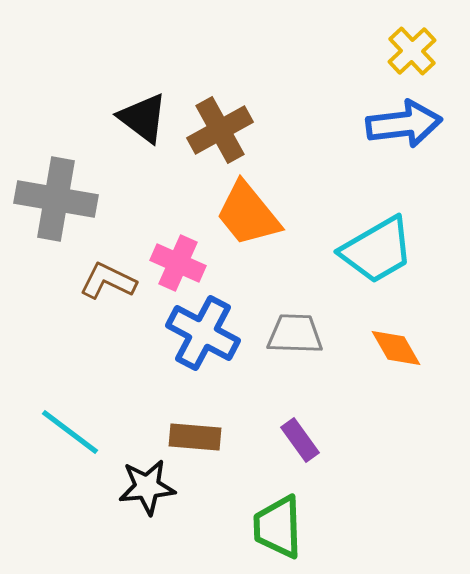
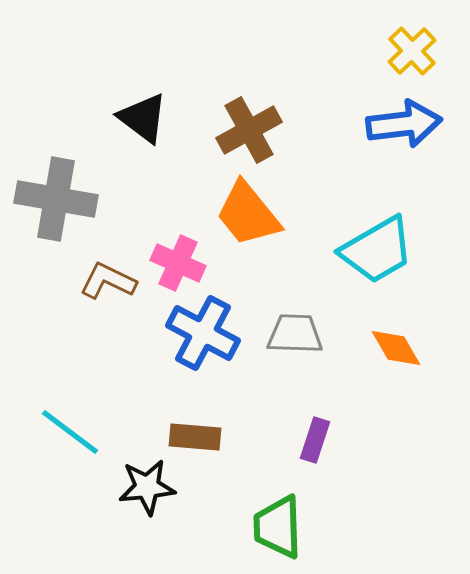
brown cross: moved 29 px right
purple rectangle: moved 15 px right; rotated 54 degrees clockwise
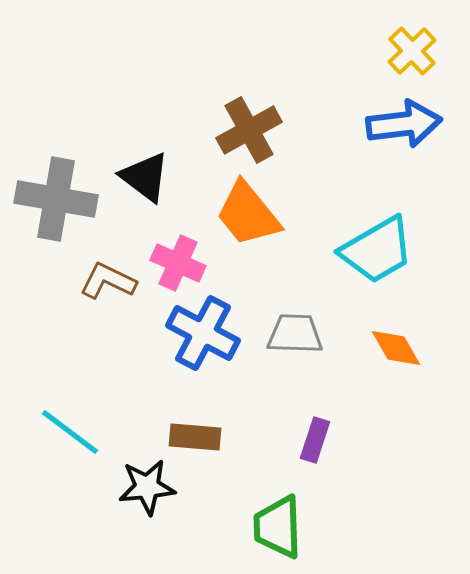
black triangle: moved 2 px right, 59 px down
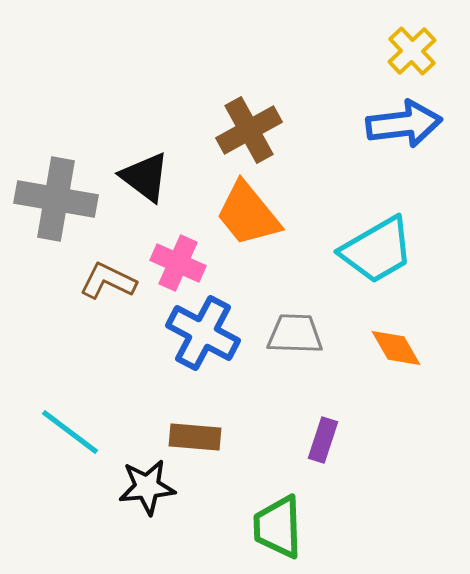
purple rectangle: moved 8 px right
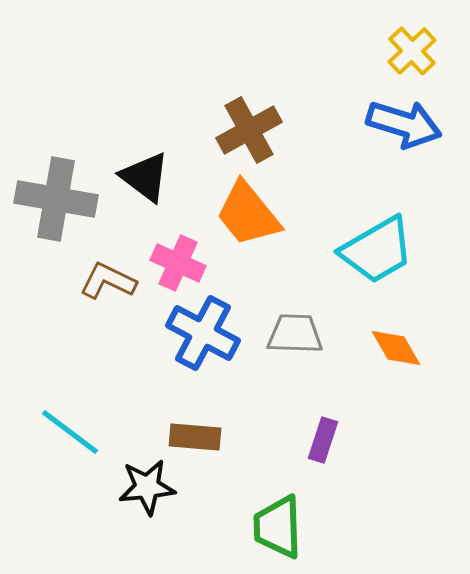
blue arrow: rotated 24 degrees clockwise
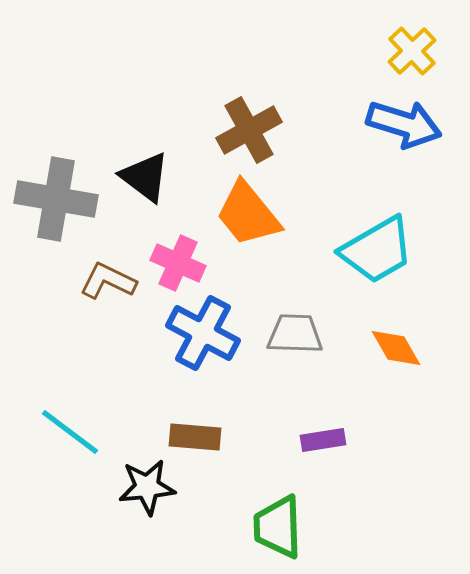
purple rectangle: rotated 63 degrees clockwise
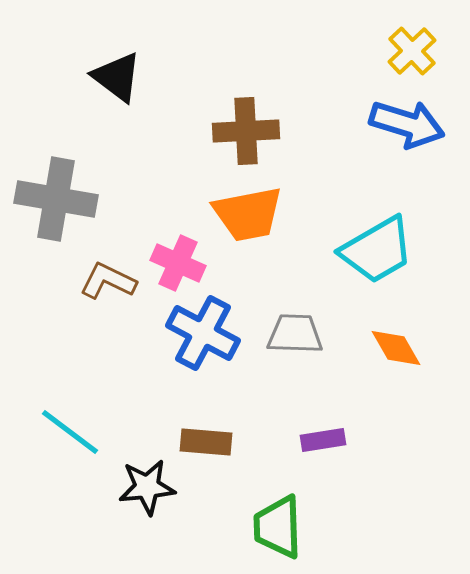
blue arrow: moved 3 px right
brown cross: moved 3 px left, 1 px down; rotated 26 degrees clockwise
black triangle: moved 28 px left, 100 px up
orange trapezoid: rotated 62 degrees counterclockwise
brown rectangle: moved 11 px right, 5 px down
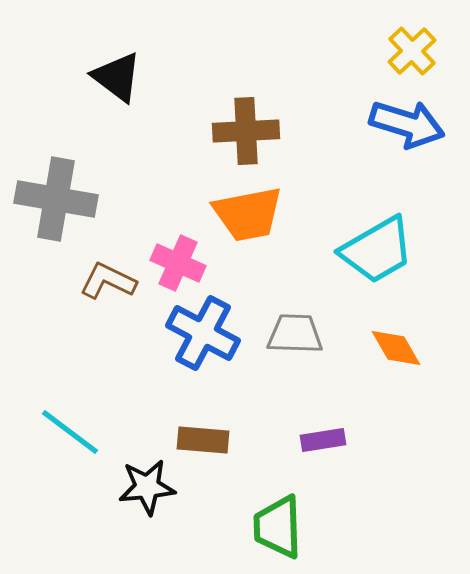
brown rectangle: moved 3 px left, 2 px up
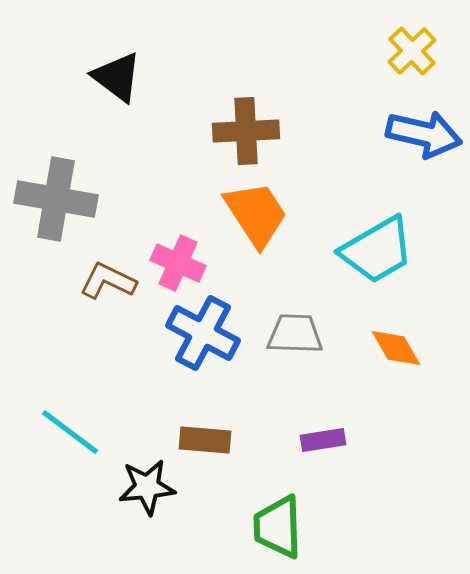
blue arrow: moved 17 px right, 10 px down; rotated 4 degrees counterclockwise
orange trapezoid: moved 8 px right; rotated 112 degrees counterclockwise
brown rectangle: moved 2 px right
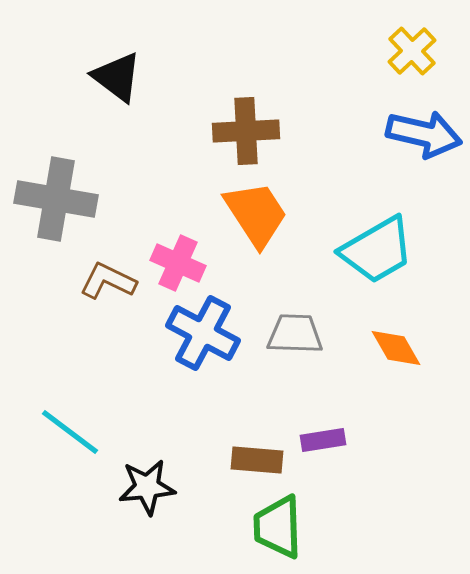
brown rectangle: moved 52 px right, 20 px down
